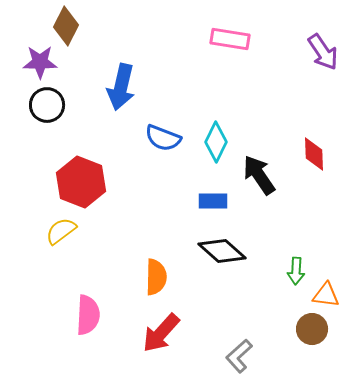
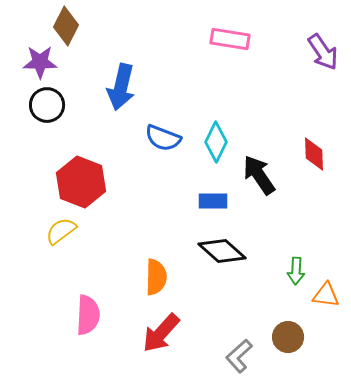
brown circle: moved 24 px left, 8 px down
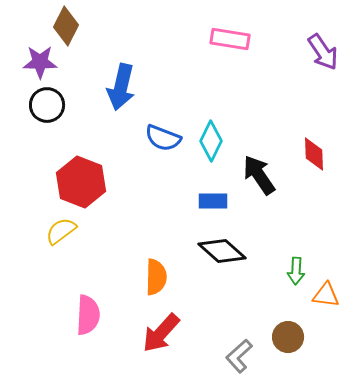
cyan diamond: moved 5 px left, 1 px up
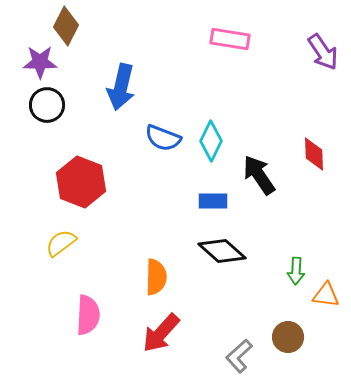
yellow semicircle: moved 12 px down
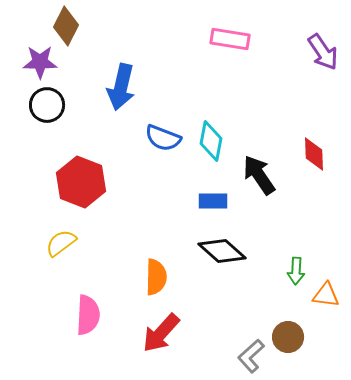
cyan diamond: rotated 15 degrees counterclockwise
gray L-shape: moved 12 px right
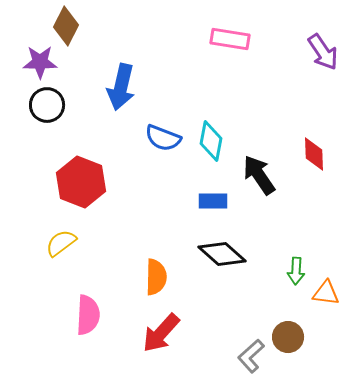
black diamond: moved 3 px down
orange triangle: moved 2 px up
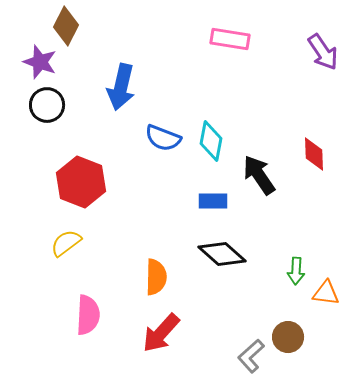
purple star: rotated 20 degrees clockwise
yellow semicircle: moved 5 px right
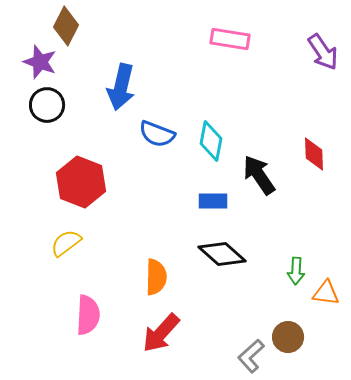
blue semicircle: moved 6 px left, 4 px up
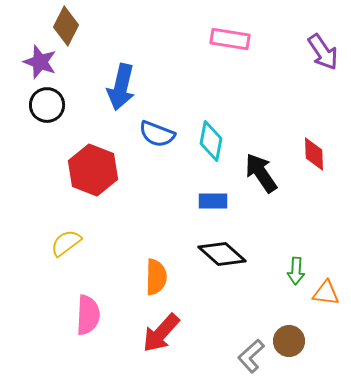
black arrow: moved 2 px right, 2 px up
red hexagon: moved 12 px right, 12 px up
brown circle: moved 1 px right, 4 px down
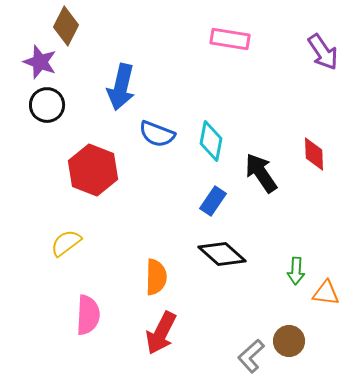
blue rectangle: rotated 56 degrees counterclockwise
red arrow: rotated 15 degrees counterclockwise
